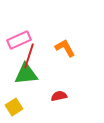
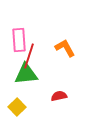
pink rectangle: rotated 70 degrees counterclockwise
yellow square: moved 3 px right; rotated 12 degrees counterclockwise
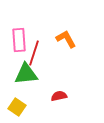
orange L-shape: moved 1 px right, 9 px up
red line: moved 5 px right, 3 px up
yellow square: rotated 12 degrees counterclockwise
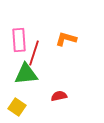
orange L-shape: rotated 45 degrees counterclockwise
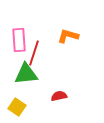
orange L-shape: moved 2 px right, 3 px up
